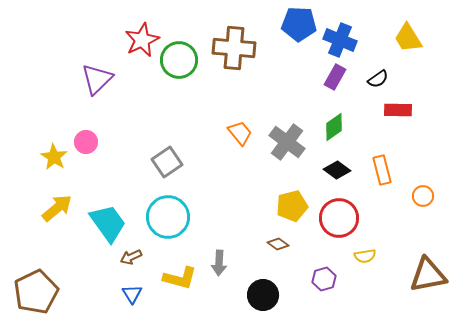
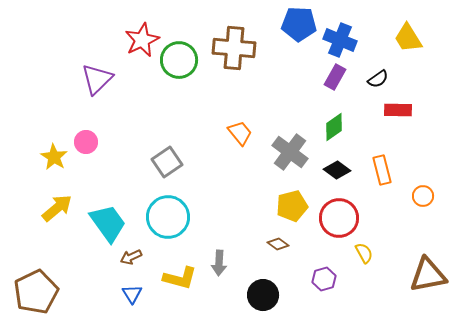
gray cross: moved 3 px right, 10 px down
yellow semicircle: moved 1 px left, 3 px up; rotated 110 degrees counterclockwise
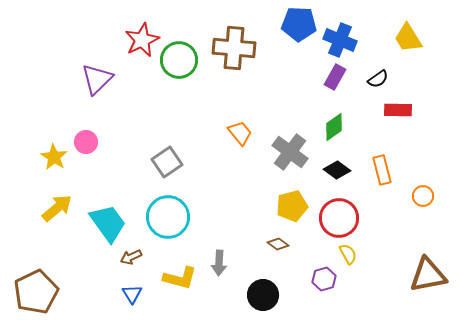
yellow semicircle: moved 16 px left, 1 px down
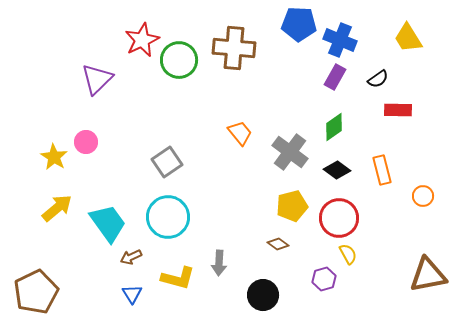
yellow L-shape: moved 2 px left
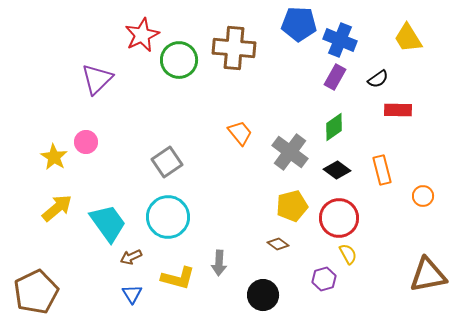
red star: moved 5 px up
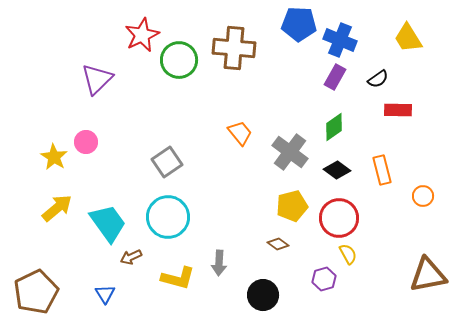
blue triangle: moved 27 px left
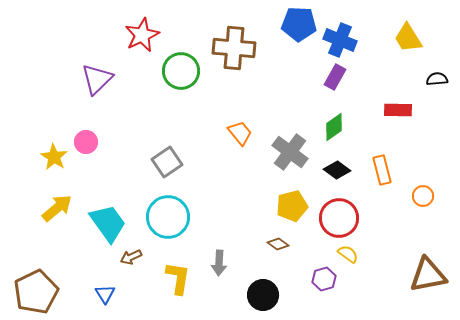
green circle: moved 2 px right, 11 px down
black semicircle: moved 59 px right; rotated 150 degrees counterclockwise
yellow semicircle: rotated 25 degrees counterclockwise
yellow L-shape: rotated 96 degrees counterclockwise
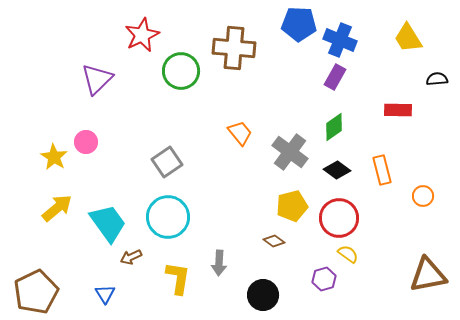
brown diamond: moved 4 px left, 3 px up
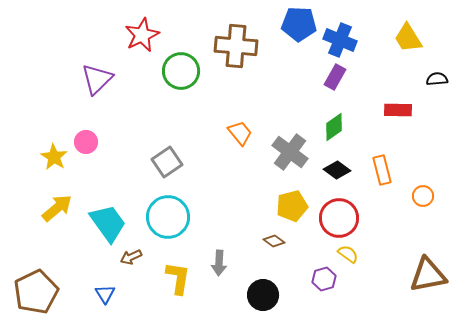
brown cross: moved 2 px right, 2 px up
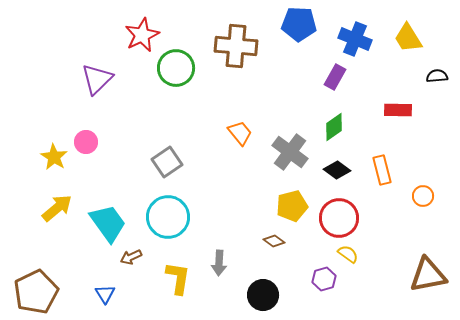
blue cross: moved 15 px right, 1 px up
green circle: moved 5 px left, 3 px up
black semicircle: moved 3 px up
